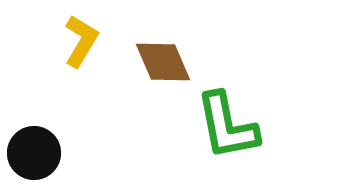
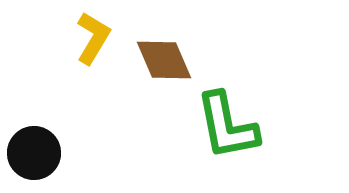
yellow L-shape: moved 12 px right, 3 px up
brown diamond: moved 1 px right, 2 px up
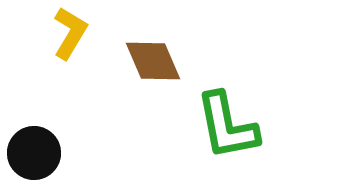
yellow L-shape: moved 23 px left, 5 px up
brown diamond: moved 11 px left, 1 px down
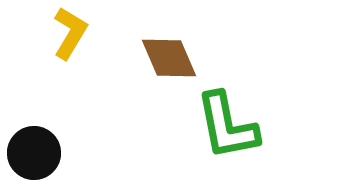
brown diamond: moved 16 px right, 3 px up
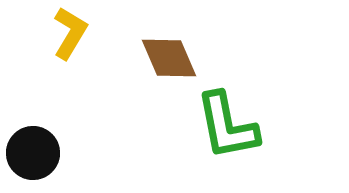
black circle: moved 1 px left
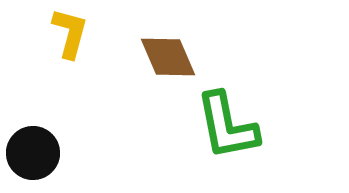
yellow L-shape: rotated 16 degrees counterclockwise
brown diamond: moved 1 px left, 1 px up
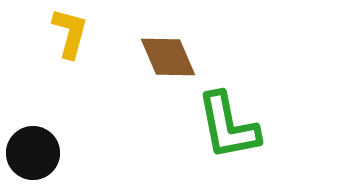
green L-shape: moved 1 px right
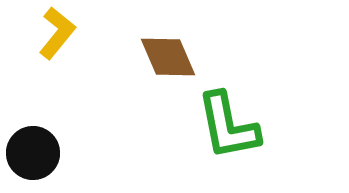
yellow L-shape: moved 13 px left; rotated 24 degrees clockwise
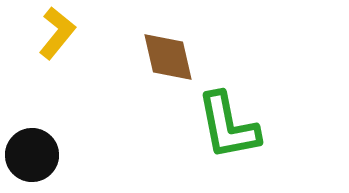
brown diamond: rotated 10 degrees clockwise
black circle: moved 1 px left, 2 px down
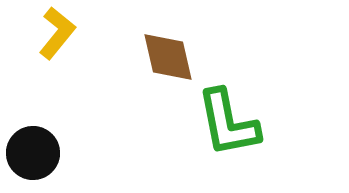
green L-shape: moved 3 px up
black circle: moved 1 px right, 2 px up
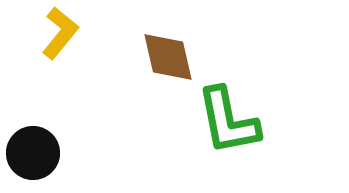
yellow L-shape: moved 3 px right
green L-shape: moved 2 px up
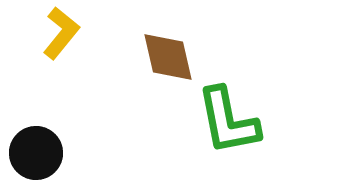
yellow L-shape: moved 1 px right
black circle: moved 3 px right
